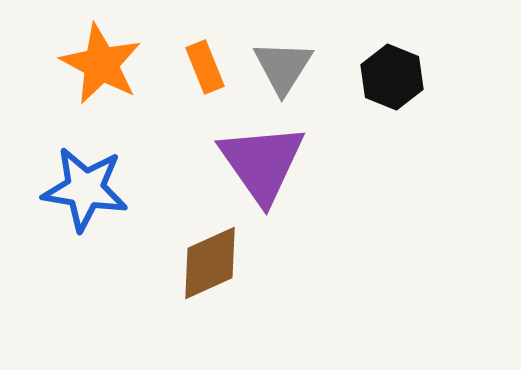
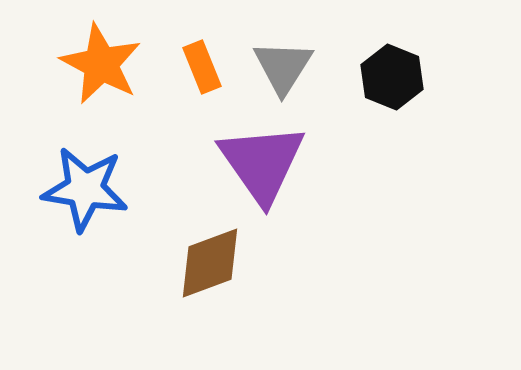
orange rectangle: moved 3 px left
brown diamond: rotated 4 degrees clockwise
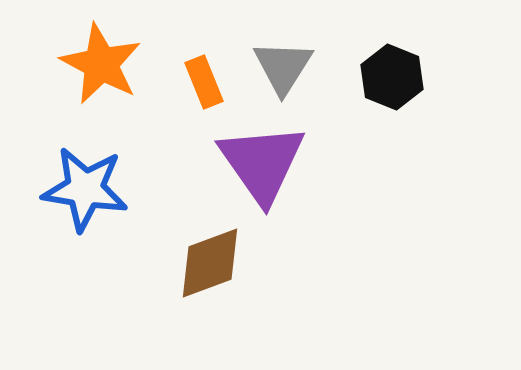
orange rectangle: moved 2 px right, 15 px down
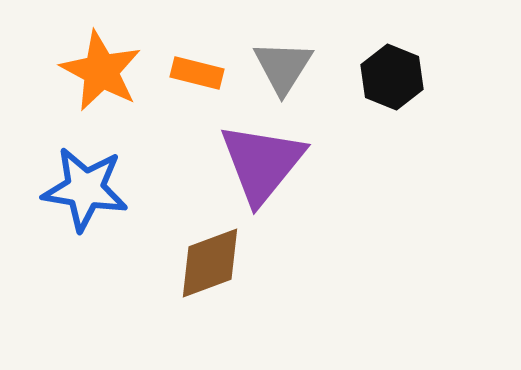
orange star: moved 7 px down
orange rectangle: moved 7 px left, 9 px up; rotated 54 degrees counterclockwise
purple triangle: rotated 14 degrees clockwise
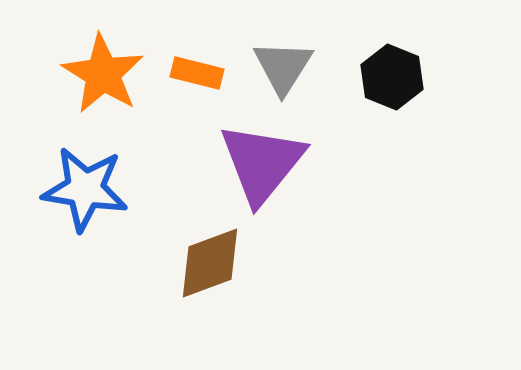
orange star: moved 2 px right, 3 px down; rotated 4 degrees clockwise
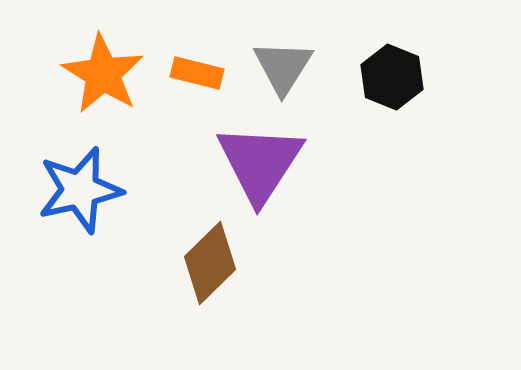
purple triangle: moved 2 px left; rotated 6 degrees counterclockwise
blue star: moved 5 px left, 1 px down; rotated 22 degrees counterclockwise
brown diamond: rotated 24 degrees counterclockwise
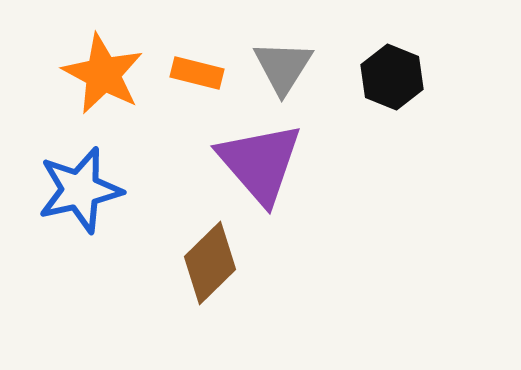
orange star: rotated 4 degrees counterclockwise
purple triangle: rotated 14 degrees counterclockwise
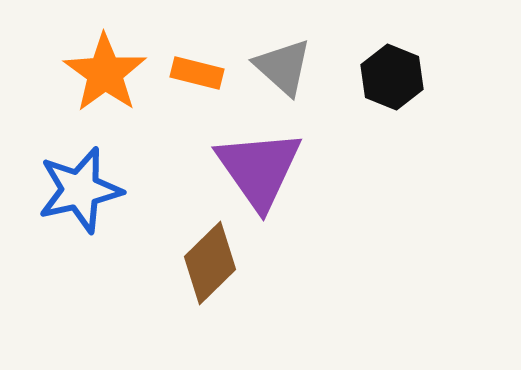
gray triangle: rotated 20 degrees counterclockwise
orange star: moved 2 px right, 1 px up; rotated 8 degrees clockwise
purple triangle: moved 1 px left, 6 px down; rotated 6 degrees clockwise
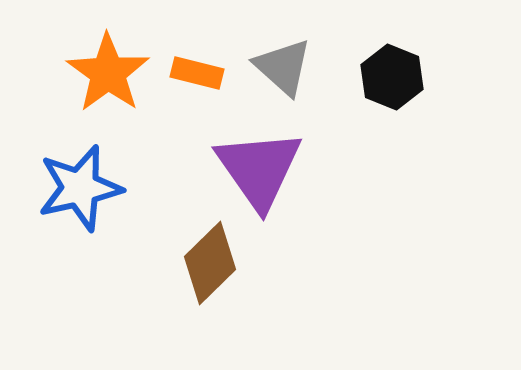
orange star: moved 3 px right
blue star: moved 2 px up
